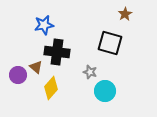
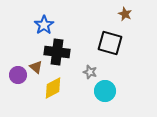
brown star: rotated 16 degrees counterclockwise
blue star: rotated 24 degrees counterclockwise
yellow diamond: moved 2 px right; rotated 20 degrees clockwise
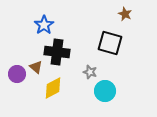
purple circle: moved 1 px left, 1 px up
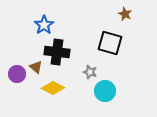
yellow diamond: rotated 55 degrees clockwise
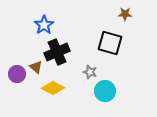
brown star: rotated 24 degrees counterclockwise
black cross: rotated 30 degrees counterclockwise
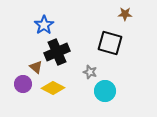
purple circle: moved 6 px right, 10 px down
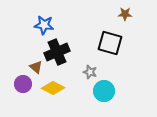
blue star: rotated 30 degrees counterclockwise
cyan circle: moved 1 px left
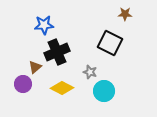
blue star: rotated 12 degrees counterclockwise
black square: rotated 10 degrees clockwise
brown triangle: moved 1 px left; rotated 40 degrees clockwise
yellow diamond: moved 9 px right
